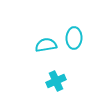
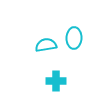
cyan cross: rotated 24 degrees clockwise
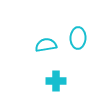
cyan ellipse: moved 4 px right
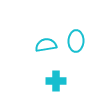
cyan ellipse: moved 2 px left, 3 px down
